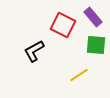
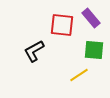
purple rectangle: moved 2 px left, 1 px down
red square: moved 1 px left; rotated 20 degrees counterclockwise
green square: moved 2 px left, 5 px down
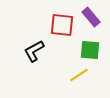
purple rectangle: moved 1 px up
green square: moved 4 px left
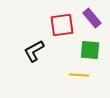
purple rectangle: moved 1 px right, 1 px down
red square: rotated 15 degrees counterclockwise
yellow line: rotated 36 degrees clockwise
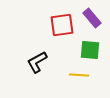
black L-shape: moved 3 px right, 11 px down
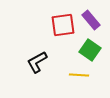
purple rectangle: moved 1 px left, 2 px down
red square: moved 1 px right
green square: rotated 30 degrees clockwise
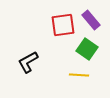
green square: moved 3 px left, 1 px up
black L-shape: moved 9 px left
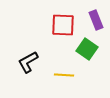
purple rectangle: moved 5 px right; rotated 18 degrees clockwise
red square: rotated 10 degrees clockwise
yellow line: moved 15 px left
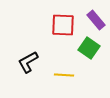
purple rectangle: rotated 18 degrees counterclockwise
green square: moved 2 px right, 1 px up
